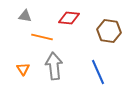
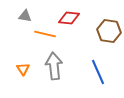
orange line: moved 3 px right, 3 px up
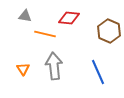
brown hexagon: rotated 15 degrees clockwise
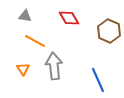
red diamond: rotated 55 degrees clockwise
orange line: moved 10 px left, 7 px down; rotated 15 degrees clockwise
blue line: moved 8 px down
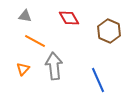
orange triangle: rotated 16 degrees clockwise
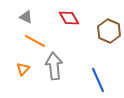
gray triangle: moved 1 px right, 1 px down; rotated 16 degrees clockwise
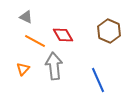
red diamond: moved 6 px left, 17 px down
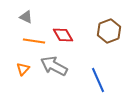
brown hexagon: rotated 15 degrees clockwise
orange line: moved 1 px left; rotated 20 degrees counterclockwise
gray arrow: rotated 56 degrees counterclockwise
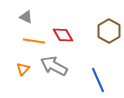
brown hexagon: rotated 10 degrees counterclockwise
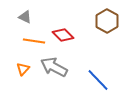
gray triangle: moved 1 px left
brown hexagon: moved 2 px left, 10 px up
red diamond: rotated 15 degrees counterclockwise
gray arrow: moved 1 px down
blue line: rotated 20 degrees counterclockwise
